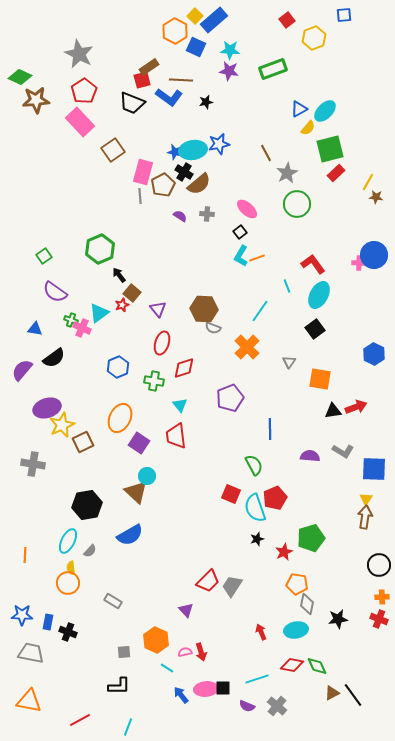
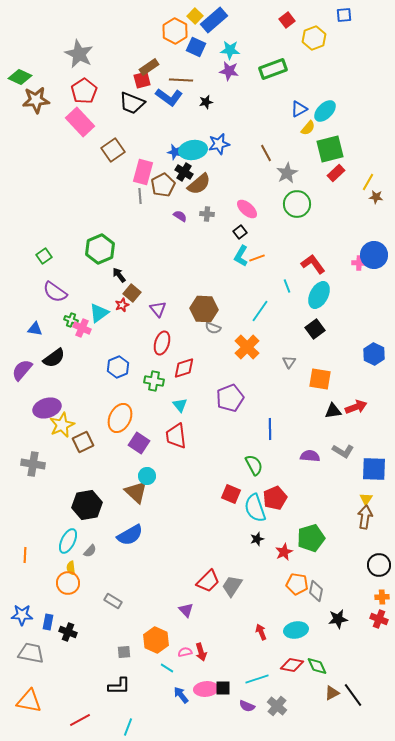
gray diamond at (307, 604): moved 9 px right, 13 px up
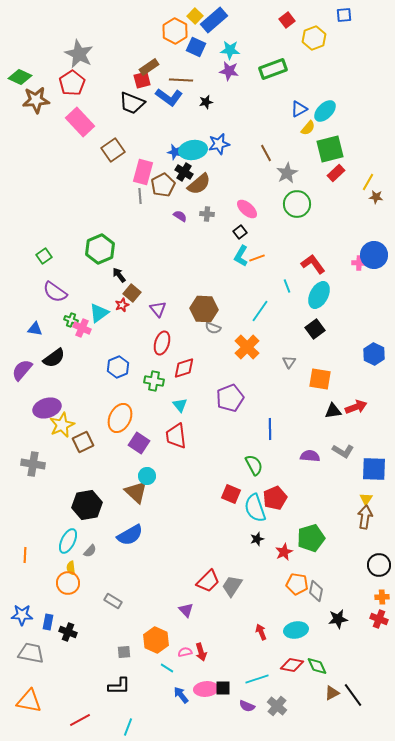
red pentagon at (84, 91): moved 12 px left, 8 px up
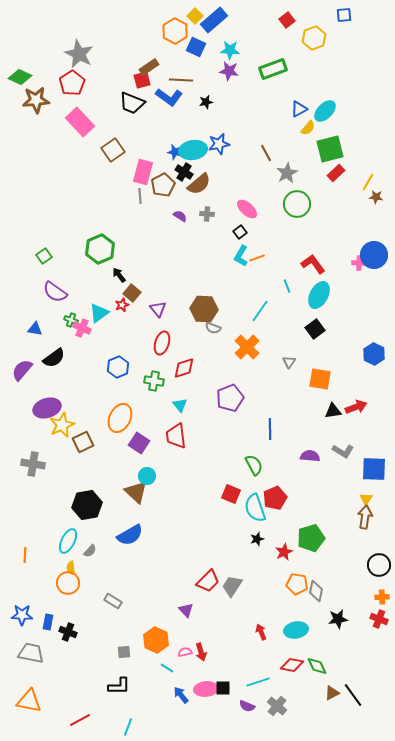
cyan line at (257, 679): moved 1 px right, 3 px down
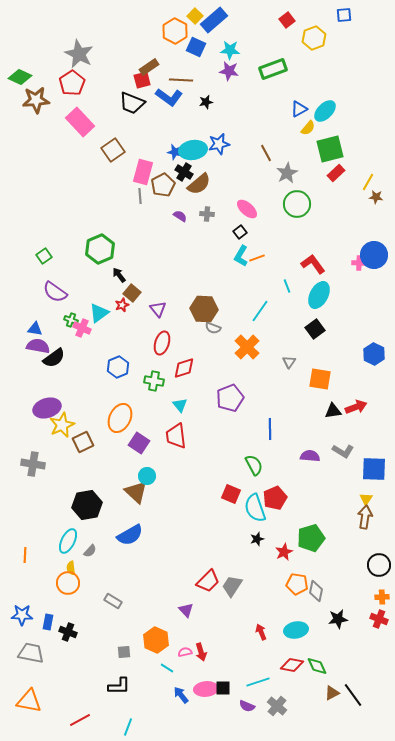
purple semicircle at (22, 370): moved 16 px right, 24 px up; rotated 60 degrees clockwise
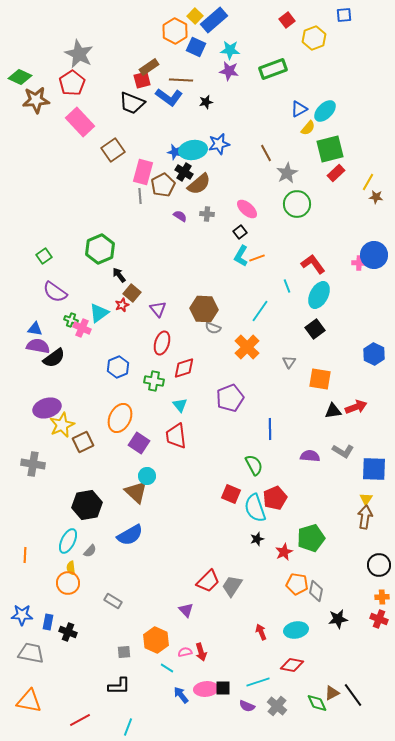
green diamond at (317, 666): moved 37 px down
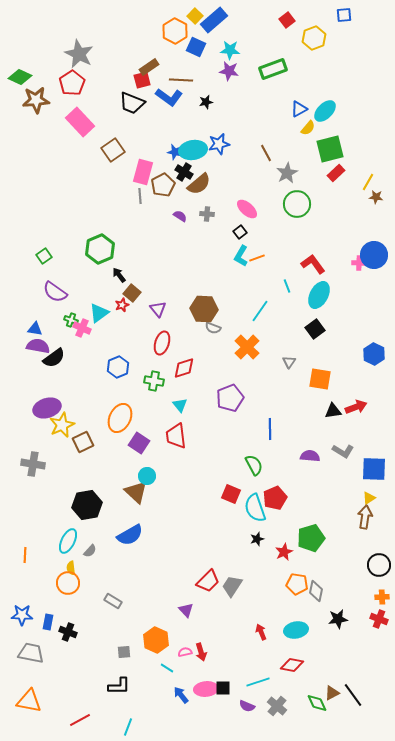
yellow triangle at (366, 499): moved 3 px right, 1 px up; rotated 24 degrees clockwise
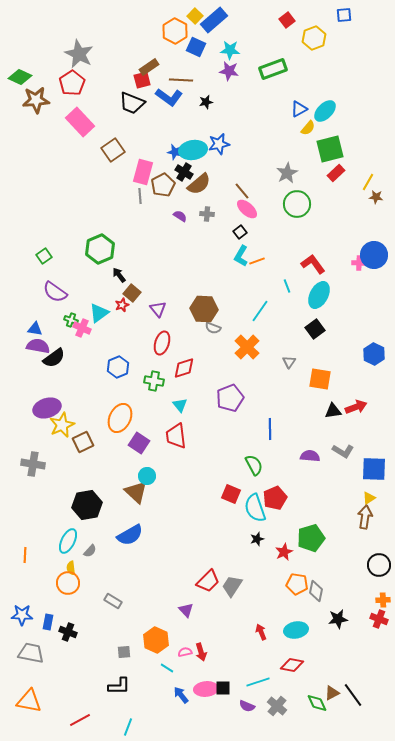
brown line at (266, 153): moved 24 px left, 38 px down; rotated 12 degrees counterclockwise
orange line at (257, 258): moved 3 px down
orange cross at (382, 597): moved 1 px right, 3 px down
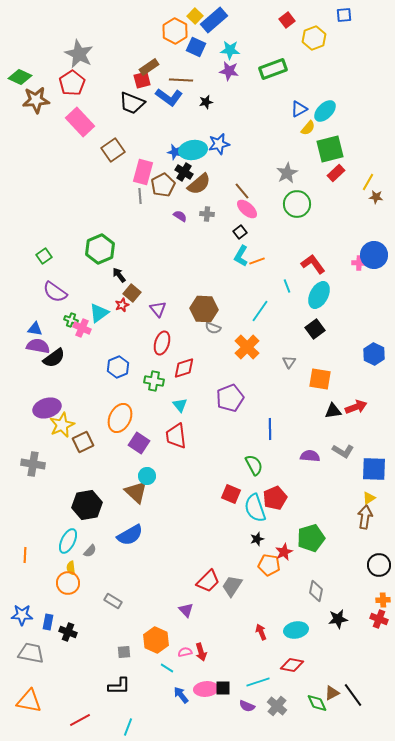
orange pentagon at (297, 584): moved 28 px left, 19 px up
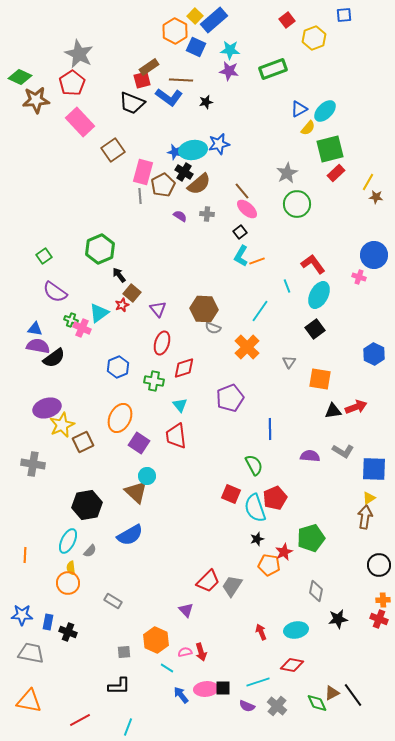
pink cross at (359, 263): moved 14 px down; rotated 16 degrees clockwise
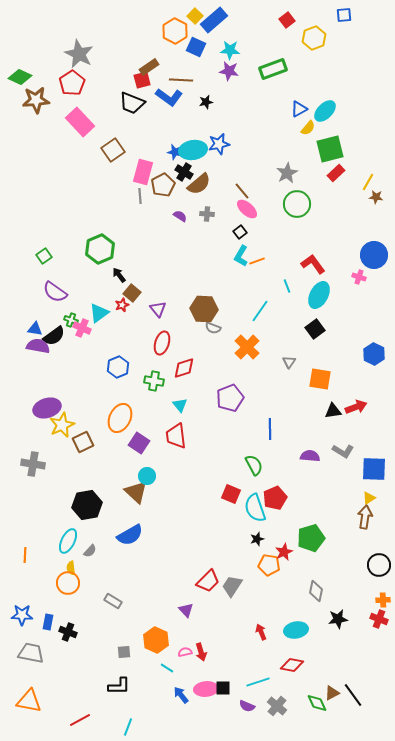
black semicircle at (54, 358): moved 22 px up
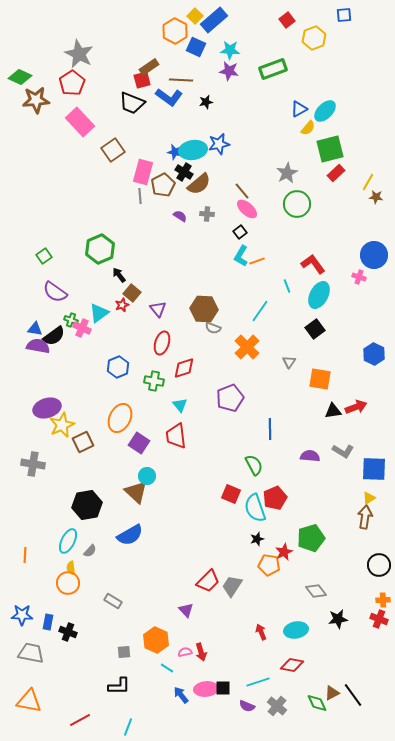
gray diamond at (316, 591): rotated 50 degrees counterclockwise
